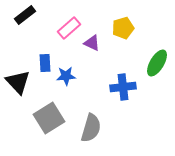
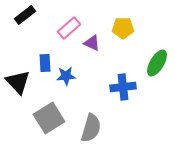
yellow pentagon: rotated 15 degrees clockwise
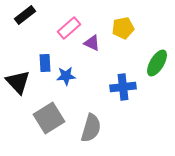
yellow pentagon: rotated 10 degrees counterclockwise
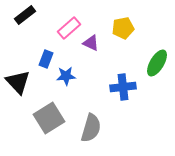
purple triangle: moved 1 px left
blue rectangle: moved 1 px right, 4 px up; rotated 24 degrees clockwise
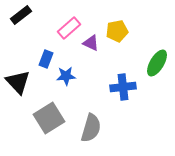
black rectangle: moved 4 px left
yellow pentagon: moved 6 px left, 3 px down
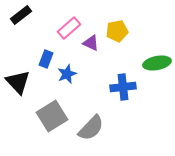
green ellipse: rotated 48 degrees clockwise
blue star: moved 1 px right, 2 px up; rotated 18 degrees counterclockwise
gray square: moved 3 px right, 2 px up
gray semicircle: rotated 28 degrees clockwise
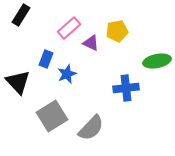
black rectangle: rotated 20 degrees counterclockwise
green ellipse: moved 2 px up
blue cross: moved 3 px right, 1 px down
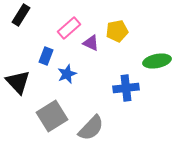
blue rectangle: moved 3 px up
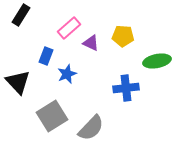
yellow pentagon: moved 6 px right, 5 px down; rotated 15 degrees clockwise
